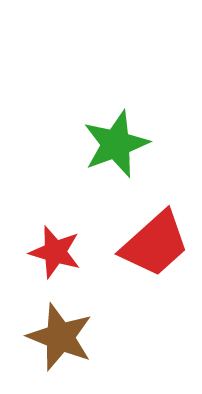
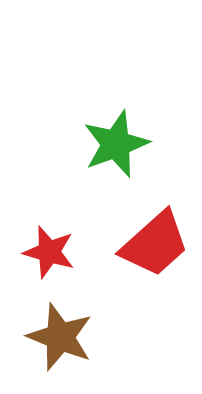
red star: moved 6 px left
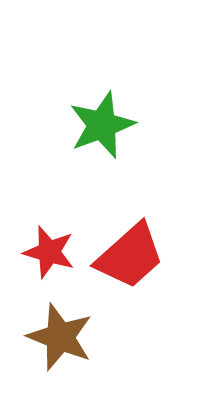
green star: moved 14 px left, 19 px up
red trapezoid: moved 25 px left, 12 px down
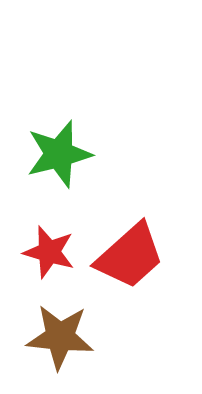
green star: moved 43 px left, 29 px down; rotated 6 degrees clockwise
brown star: rotated 16 degrees counterclockwise
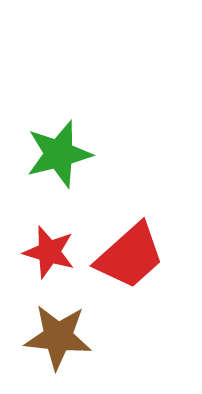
brown star: moved 2 px left
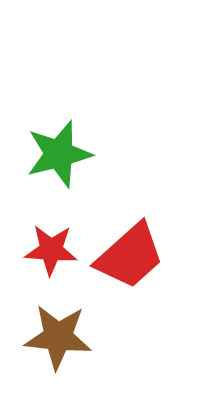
red star: moved 2 px right, 2 px up; rotated 12 degrees counterclockwise
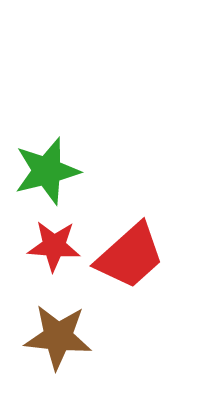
green star: moved 12 px left, 17 px down
red star: moved 3 px right, 4 px up
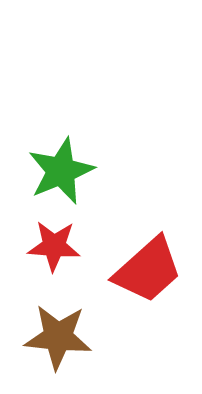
green star: moved 14 px right; rotated 8 degrees counterclockwise
red trapezoid: moved 18 px right, 14 px down
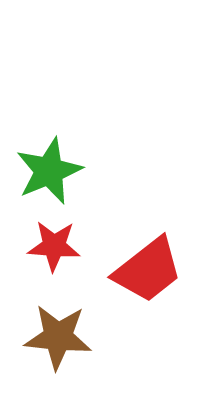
green star: moved 12 px left
red trapezoid: rotated 4 degrees clockwise
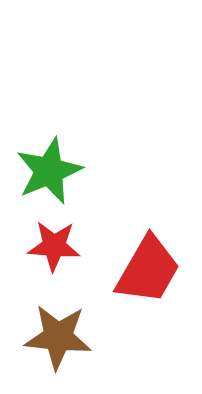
red trapezoid: rotated 22 degrees counterclockwise
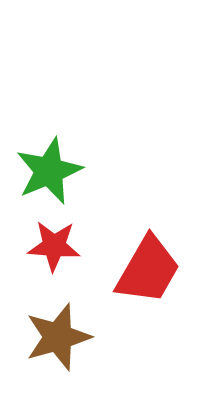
brown star: rotated 22 degrees counterclockwise
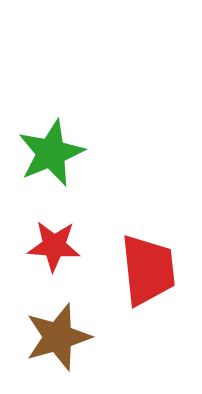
green star: moved 2 px right, 18 px up
red trapezoid: rotated 36 degrees counterclockwise
